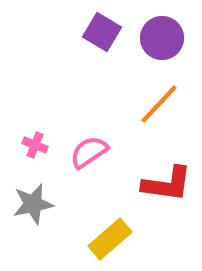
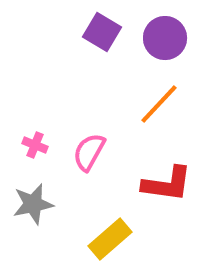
purple circle: moved 3 px right
pink semicircle: rotated 27 degrees counterclockwise
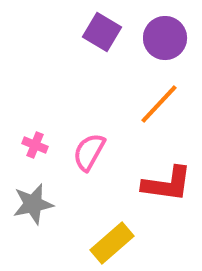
yellow rectangle: moved 2 px right, 4 px down
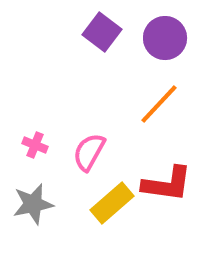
purple square: rotated 6 degrees clockwise
yellow rectangle: moved 40 px up
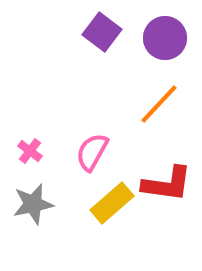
pink cross: moved 5 px left, 6 px down; rotated 15 degrees clockwise
pink semicircle: moved 3 px right
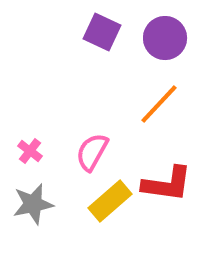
purple square: rotated 12 degrees counterclockwise
yellow rectangle: moved 2 px left, 2 px up
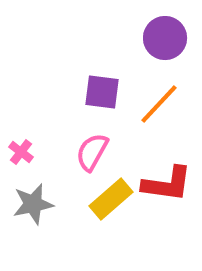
purple square: moved 60 px down; rotated 18 degrees counterclockwise
pink cross: moved 9 px left, 1 px down
yellow rectangle: moved 1 px right, 2 px up
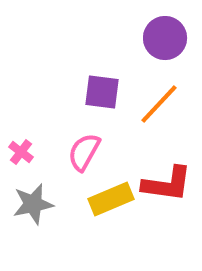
pink semicircle: moved 8 px left
yellow rectangle: rotated 18 degrees clockwise
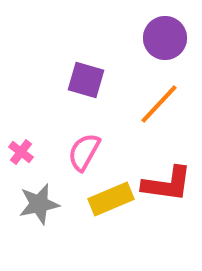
purple square: moved 16 px left, 12 px up; rotated 9 degrees clockwise
gray star: moved 6 px right
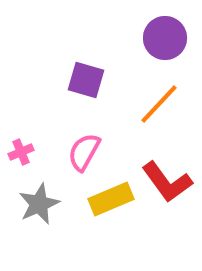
pink cross: rotated 30 degrees clockwise
red L-shape: moved 2 px up; rotated 46 degrees clockwise
gray star: rotated 12 degrees counterclockwise
